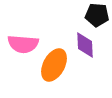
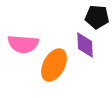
black pentagon: moved 2 px down
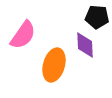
pink semicircle: moved 9 px up; rotated 60 degrees counterclockwise
orange ellipse: rotated 12 degrees counterclockwise
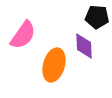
purple diamond: moved 1 px left, 1 px down
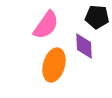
pink semicircle: moved 23 px right, 10 px up
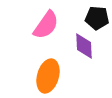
black pentagon: moved 1 px down
orange ellipse: moved 6 px left, 11 px down
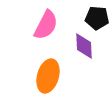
pink semicircle: rotated 8 degrees counterclockwise
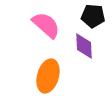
black pentagon: moved 4 px left, 2 px up
pink semicircle: rotated 76 degrees counterclockwise
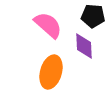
pink semicircle: moved 2 px right
orange ellipse: moved 3 px right, 4 px up
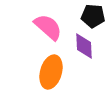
pink semicircle: moved 2 px down
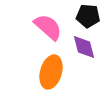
black pentagon: moved 5 px left
purple diamond: moved 1 px down; rotated 12 degrees counterclockwise
